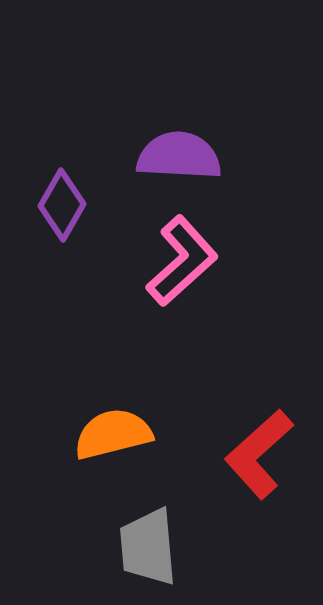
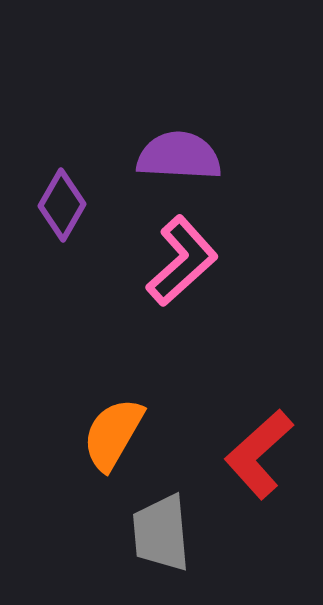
orange semicircle: rotated 46 degrees counterclockwise
gray trapezoid: moved 13 px right, 14 px up
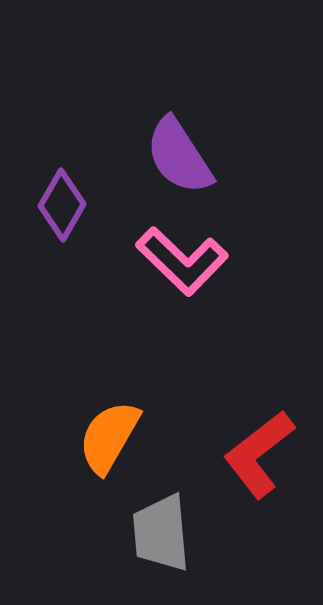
purple semicircle: rotated 126 degrees counterclockwise
pink L-shape: rotated 86 degrees clockwise
orange semicircle: moved 4 px left, 3 px down
red L-shape: rotated 4 degrees clockwise
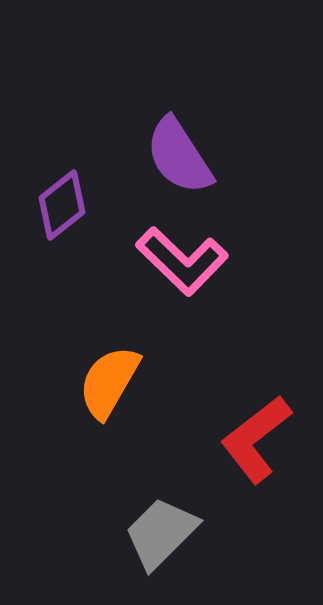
purple diamond: rotated 22 degrees clockwise
orange semicircle: moved 55 px up
red L-shape: moved 3 px left, 15 px up
gray trapezoid: rotated 50 degrees clockwise
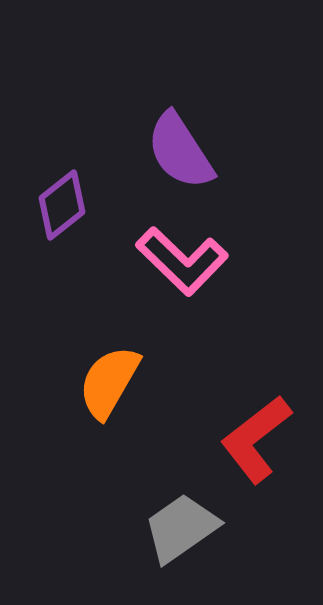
purple semicircle: moved 1 px right, 5 px up
gray trapezoid: moved 20 px right, 5 px up; rotated 10 degrees clockwise
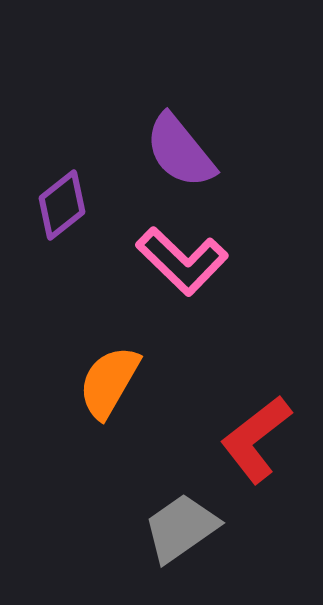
purple semicircle: rotated 6 degrees counterclockwise
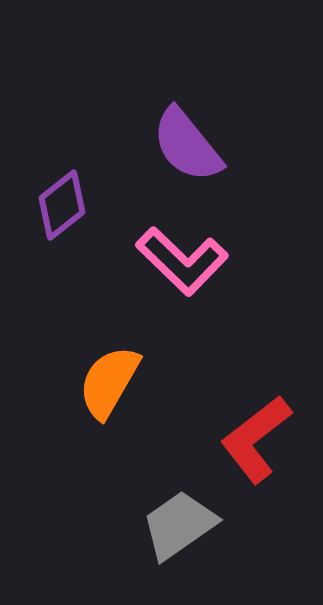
purple semicircle: moved 7 px right, 6 px up
gray trapezoid: moved 2 px left, 3 px up
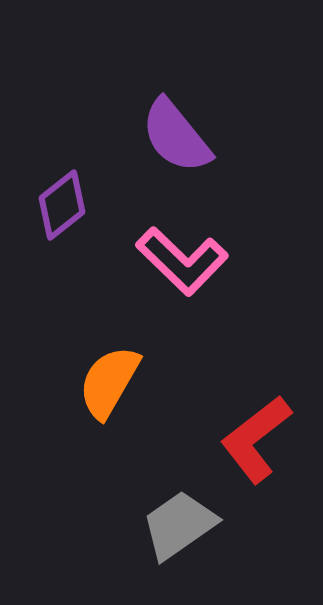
purple semicircle: moved 11 px left, 9 px up
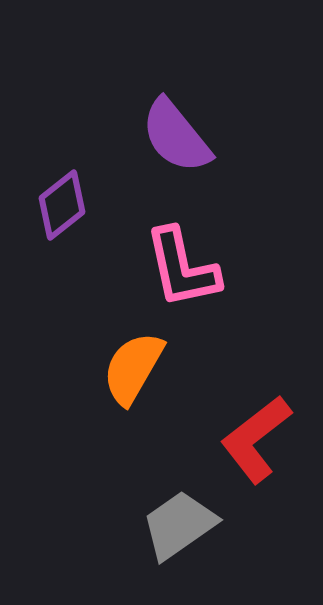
pink L-shape: moved 7 px down; rotated 34 degrees clockwise
orange semicircle: moved 24 px right, 14 px up
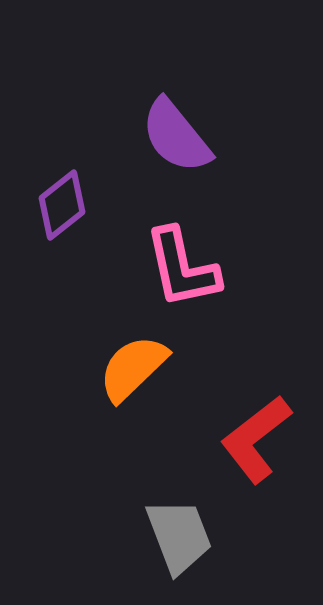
orange semicircle: rotated 16 degrees clockwise
gray trapezoid: moved 11 px down; rotated 104 degrees clockwise
